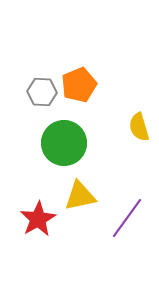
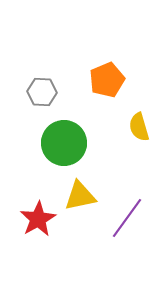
orange pentagon: moved 28 px right, 5 px up
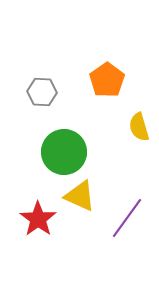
orange pentagon: rotated 12 degrees counterclockwise
green circle: moved 9 px down
yellow triangle: rotated 36 degrees clockwise
red star: rotated 6 degrees counterclockwise
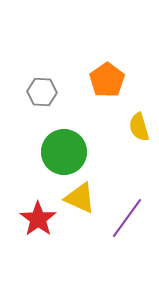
yellow triangle: moved 2 px down
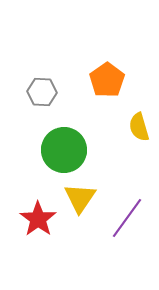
green circle: moved 2 px up
yellow triangle: rotated 40 degrees clockwise
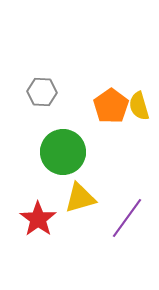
orange pentagon: moved 4 px right, 26 px down
yellow semicircle: moved 21 px up
green circle: moved 1 px left, 2 px down
yellow triangle: rotated 40 degrees clockwise
